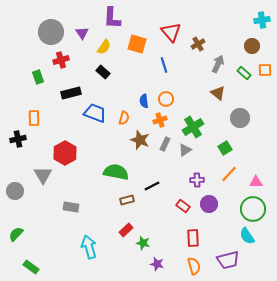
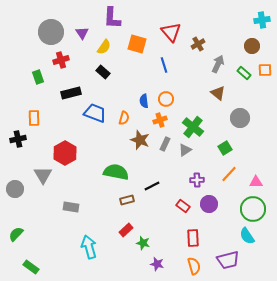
green cross at (193, 127): rotated 20 degrees counterclockwise
gray circle at (15, 191): moved 2 px up
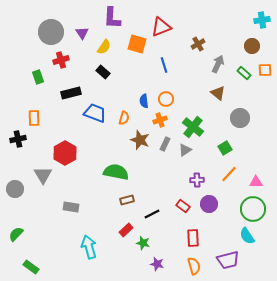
red triangle at (171, 32): moved 10 px left, 5 px up; rotated 50 degrees clockwise
black line at (152, 186): moved 28 px down
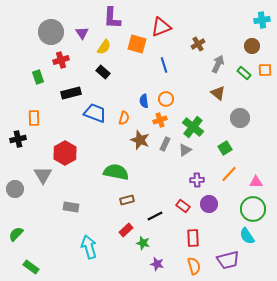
black line at (152, 214): moved 3 px right, 2 px down
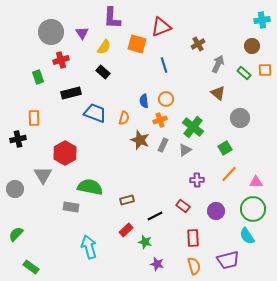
gray rectangle at (165, 144): moved 2 px left, 1 px down
green semicircle at (116, 172): moved 26 px left, 15 px down
purple circle at (209, 204): moved 7 px right, 7 px down
green star at (143, 243): moved 2 px right, 1 px up
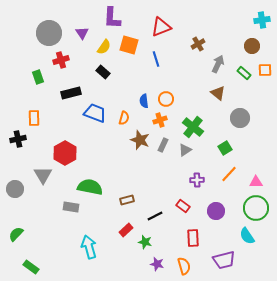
gray circle at (51, 32): moved 2 px left, 1 px down
orange square at (137, 44): moved 8 px left, 1 px down
blue line at (164, 65): moved 8 px left, 6 px up
green circle at (253, 209): moved 3 px right, 1 px up
purple trapezoid at (228, 260): moved 4 px left
orange semicircle at (194, 266): moved 10 px left
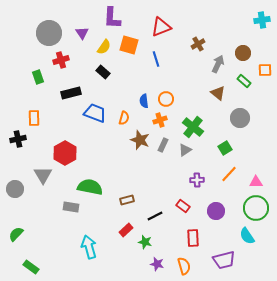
brown circle at (252, 46): moved 9 px left, 7 px down
green rectangle at (244, 73): moved 8 px down
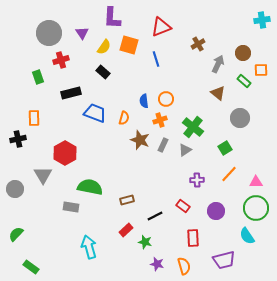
orange square at (265, 70): moved 4 px left
